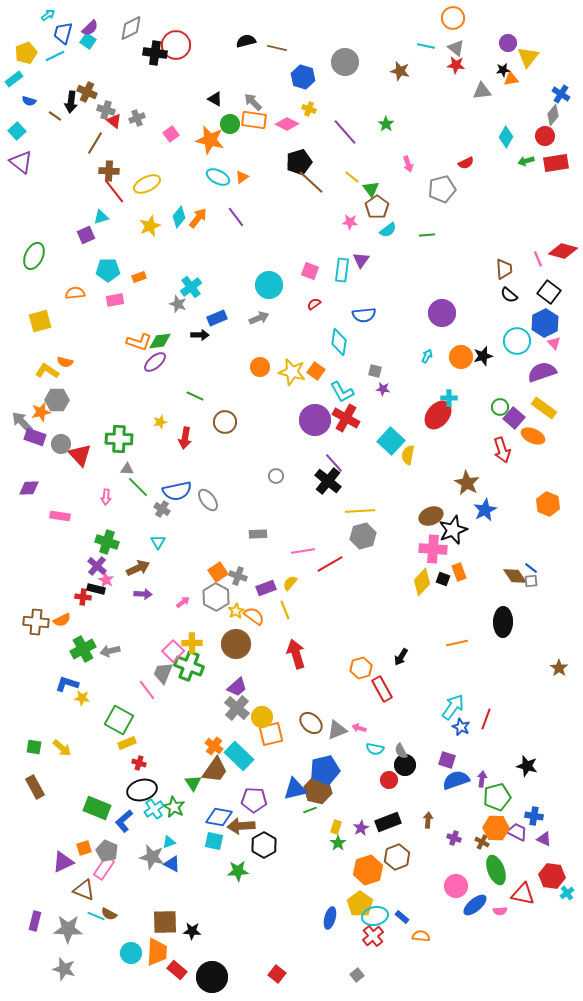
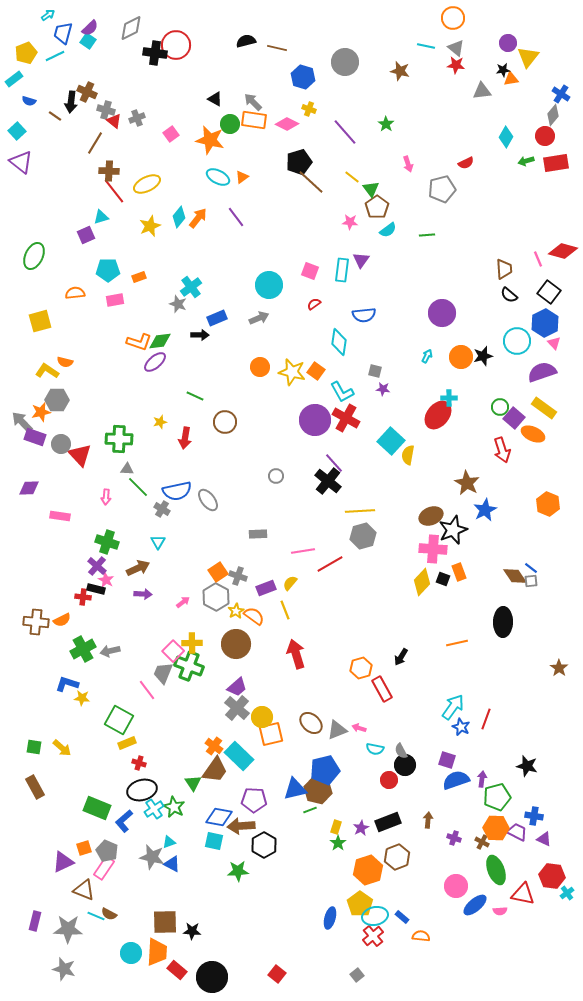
orange ellipse at (533, 436): moved 2 px up
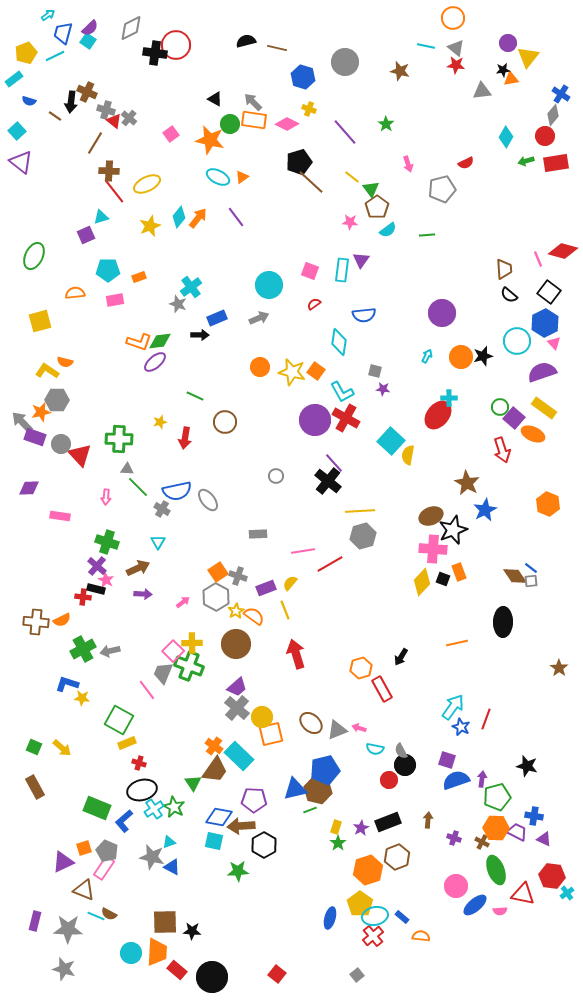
gray cross at (137, 118): moved 8 px left; rotated 28 degrees counterclockwise
green square at (34, 747): rotated 14 degrees clockwise
blue triangle at (172, 864): moved 3 px down
